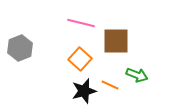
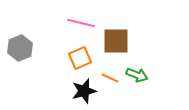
orange square: moved 1 px up; rotated 25 degrees clockwise
orange line: moved 7 px up
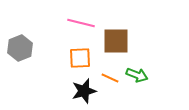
orange square: rotated 20 degrees clockwise
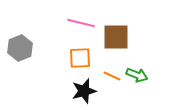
brown square: moved 4 px up
orange line: moved 2 px right, 2 px up
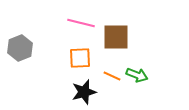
black star: moved 1 px down
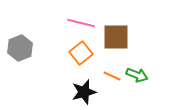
orange square: moved 1 px right, 5 px up; rotated 35 degrees counterclockwise
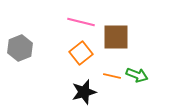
pink line: moved 1 px up
orange line: rotated 12 degrees counterclockwise
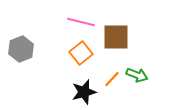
gray hexagon: moved 1 px right, 1 px down
orange line: moved 3 px down; rotated 60 degrees counterclockwise
